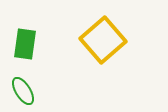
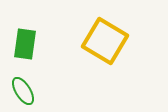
yellow square: moved 2 px right, 1 px down; rotated 18 degrees counterclockwise
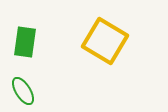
green rectangle: moved 2 px up
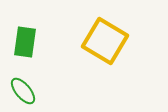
green ellipse: rotated 8 degrees counterclockwise
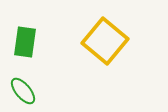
yellow square: rotated 9 degrees clockwise
